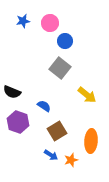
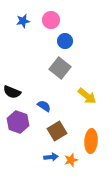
pink circle: moved 1 px right, 3 px up
yellow arrow: moved 1 px down
blue arrow: moved 2 px down; rotated 40 degrees counterclockwise
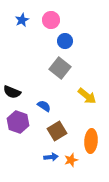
blue star: moved 1 px left, 1 px up; rotated 16 degrees counterclockwise
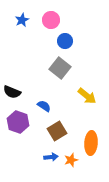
orange ellipse: moved 2 px down
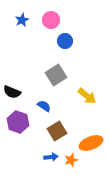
gray square: moved 4 px left, 7 px down; rotated 20 degrees clockwise
orange ellipse: rotated 65 degrees clockwise
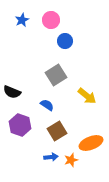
blue semicircle: moved 3 px right, 1 px up
purple hexagon: moved 2 px right, 3 px down
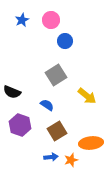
orange ellipse: rotated 15 degrees clockwise
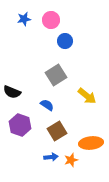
blue star: moved 2 px right, 1 px up; rotated 16 degrees clockwise
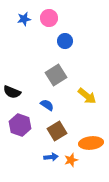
pink circle: moved 2 px left, 2 px up
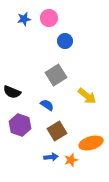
orange ellipse: rotated 10 degrees counterclockwise
